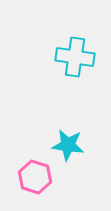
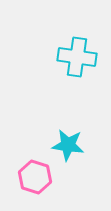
cyan cross: moved 2 px right
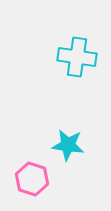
pink hexagon: moved 3 px left, 2 px down
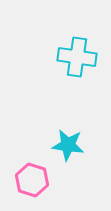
pink hexagon: moved 1 px down
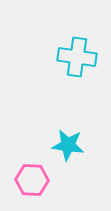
pink hexagon: rotated 16 degrees counterclockwise
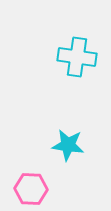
pink hexagon: moved 1 px left, 9 px down
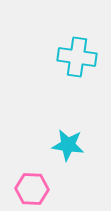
pink hexagon: moved 1 px right
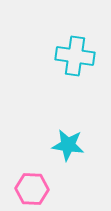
cyan cross: moved 2 px left, 1 px up
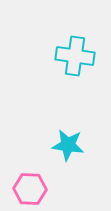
pink hexagon: moved 2 px left
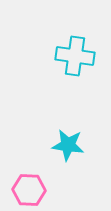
pink hexagon: moved 1 px left, 1 px down
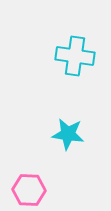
cyan star: moved 11 px up
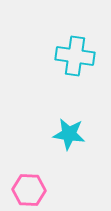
cyan star: moved 1 px right
